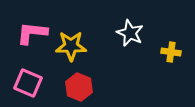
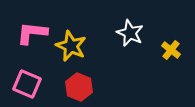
yellow star: rotated 24 degrees clockwise
yellow cross: moved 2 px up; rotated 30 degrees clockwise
pink square: moved 1 px left, 1 px down
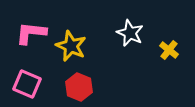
pink L-shape: moved 1 px left
yellow cross: moved 2 px left
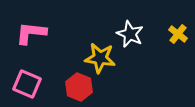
white star: moved 1 px down
yellow star: moved 29 px right, 12 px down; rotated 16 degrees counterclockwise
yellow cross: moved 9 px right, 16 px up
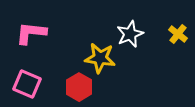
white star: rotated 24 degrees clockwise
red hexagon: rotated 8 degrees clockwise
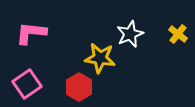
pink square: rotated 32 degrees clockwise
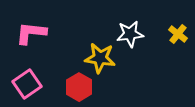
white star: rotated 16 degrees clockwise
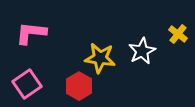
white star: moved 12 px right, 17 px down; rotated 20 degrees counterclockwise
red hexagon: moved 1 px up
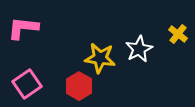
pink L-shape: moved 8 px left, 5 px up
white star: moved 3 px left, 2 px up
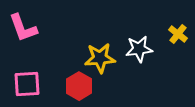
pink L-shape: rotated 116 degrees counterclockwise
white star: rotated 20 degrees clockwise
yellow star: rotated 12 degrees counterclockwise
pink square: rotated 32 degrees clockwise
